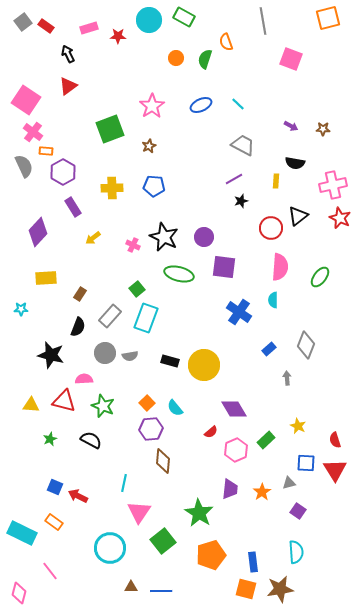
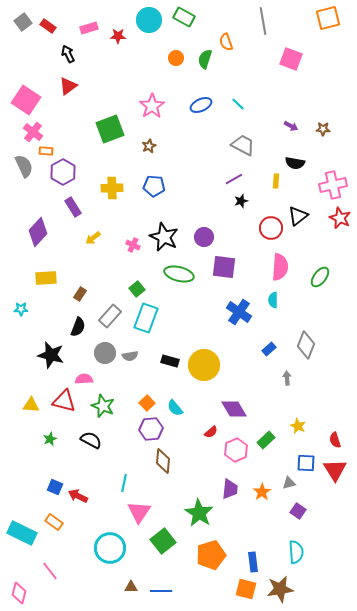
red rectangle at (46, 26): moved 2 px right
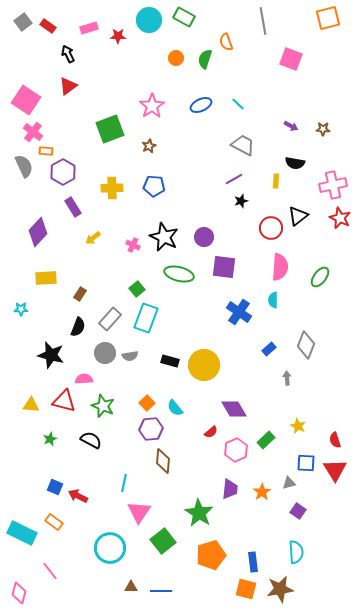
gray rectangle at (110, 316): moved 3 px down
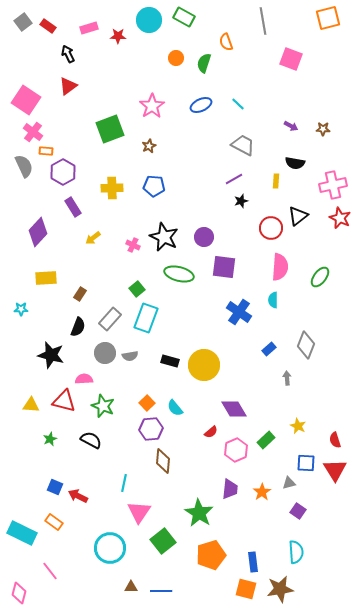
green semicircle at (205, 59): moved 1 px left, 4 px down
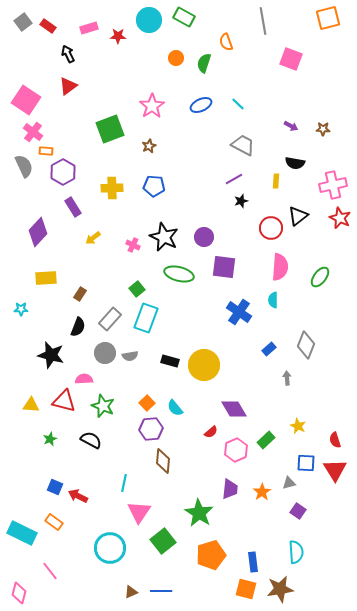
brown triangle at (131, 587): moved 5 px down; rotated 24 degrees counterclockwise
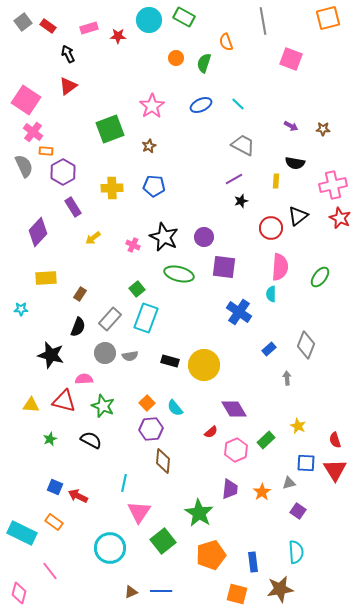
cyan semicircle at (273, 300): moved 2 px left, 6 px up
orange square at (246, 589): moved 9 px left, 5 px down
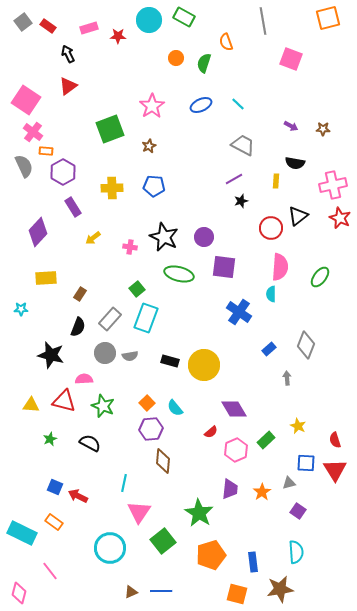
pink cross at (133, 245): moved 3 px left, 2 px down; rotated 16 degrees counterclockwise
black semicircle at (91, 440): moved 1 px left, 3 px down
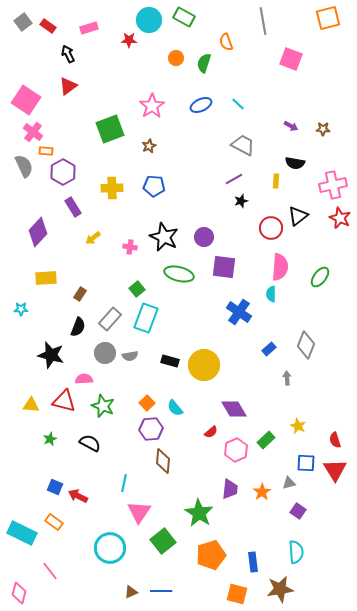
red star at (118, 36): moved 11 px right, 4 px down
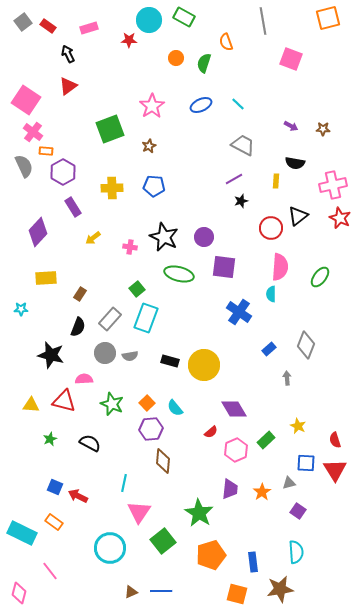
green star at (103, 406): moved 9 px right, 2 px up
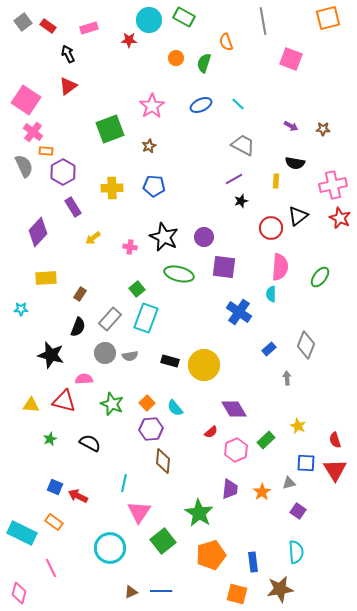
pink line at (50, 571): moved 1 px right, 3 px up; rotated 12 degrees clockwise
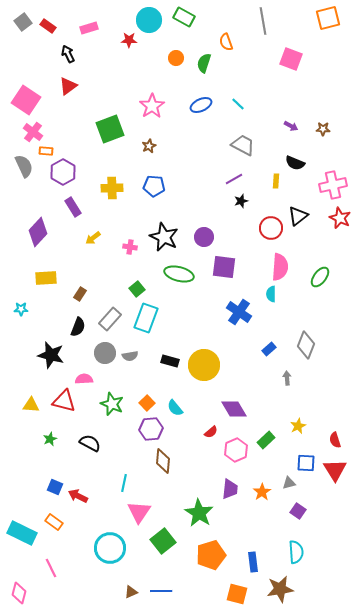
black semicircle at (295, 163): rotated 12 degrees clockwise
yellow star at (298, 426): rotated 21 degrees clockwise
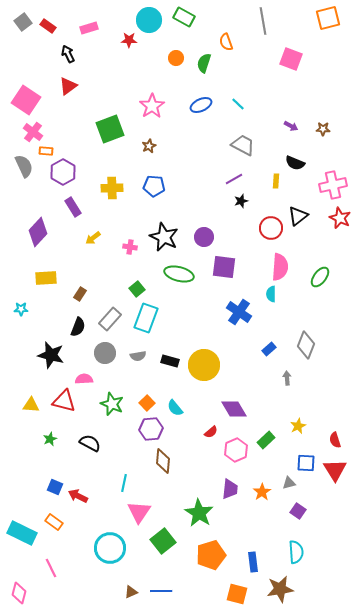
gray semicircle at (130, 356): moved 8 px right
